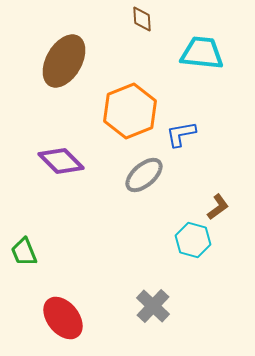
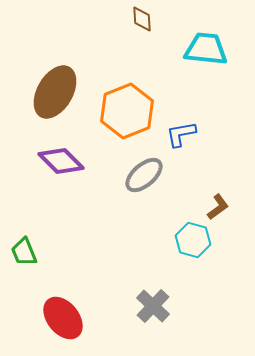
cyan trapezoid: moved 4 px right, 4 px up
brown ellipse: moved 9 px left, 31 px down
orange hexagon: moved 3 px left
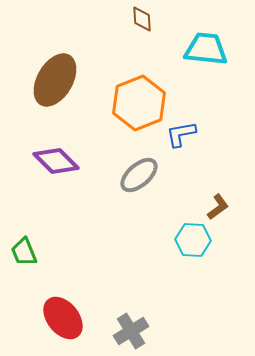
brown ellipse: moved 12 px up
orange hexagon: moved 12 px right, 8 px up
purple diamond: moved 5 px left
gray ellipse: moved 5 px left
cyan hexagon: rotated 12 degrees counterclockwise
gray cross: moved 22 px left, 25 px down; rotated 16 degrees clockwise
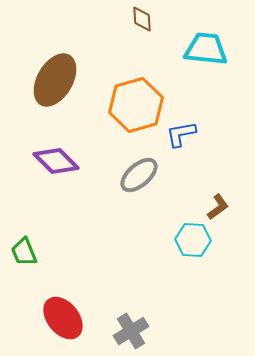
orange hexagon: moved 3 px left, 2 px down; rotated 6 degrees clockwise
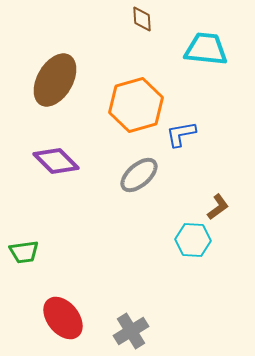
green trapezoid: rotated 76 degrees counterclockwise
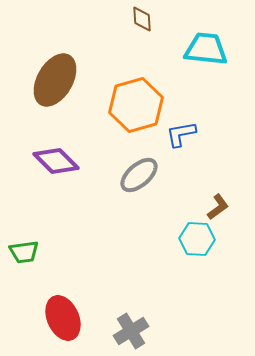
cyan hexagon: moved 4 px right, 1 px up
red ellipse: rotated 15 degrees clockwise
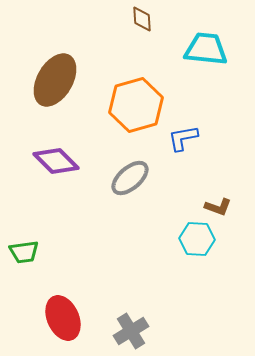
blue L-shape: moved 2 px right, 4 px down
gray ellipse: moved 9 px left, 3 px down
brown L-shape: rotated 56 degrees clockwise
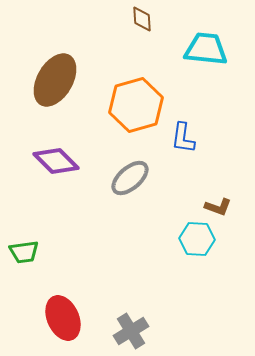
blue L-shape: rotated 72 degrees counterclockwise
